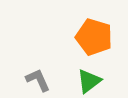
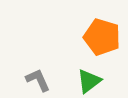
orange pentagon: moved 8 px right
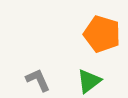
orange pentagon: moved 3 px up
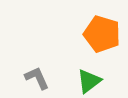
gray L-shape: moved 1 px left, 2 px up
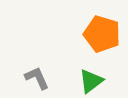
green triangle: moved 2 px right
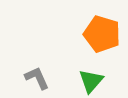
green triangle: rotated 12 degrees counterclockwise
